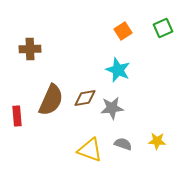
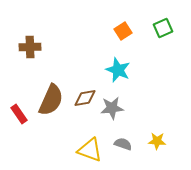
brown cross: moved 2 px up
red rectangle: moved 2 px right, 2 px up; rotated 30 degrees counterclockwise
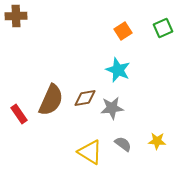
brown cross: moved 14 px left, 31 px up
gray semicircle: rotated 18 degrees clockwise
yellow triangle: moved 2 px down; rotated 12 degrees clockwise
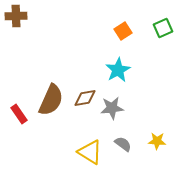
cyan star: rotated 20 degrees clockwise
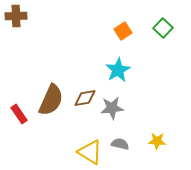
green square: rotated 24 degrees counterclockwise
gray semicircle: moved 3 px left; rotated 24 degrees counterclockwise
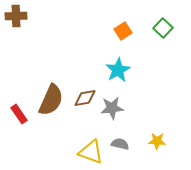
yellow triangle: moved 1 px right; rotated 12 degrees counterclockwise
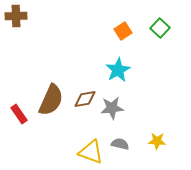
green square: moved 3 px left
brown diamond: moved 1 px down
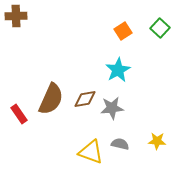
brown semicircle: moved 1 px up
